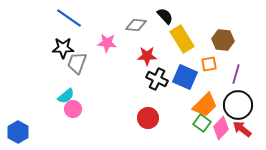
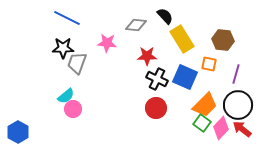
blue line: moved 2 px left; rotated 8 degrees counterclockwise
orange square: rotated 21 degrees clockwise
red circle: moved 8 px right, 10 px up
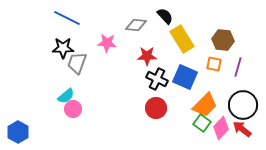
orange square: moved 5 px right
purple line: moved 2 px right, 7 px up
black circle: moved 5 px right
